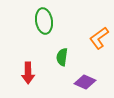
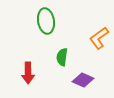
green ellipse: moved 2 px right
purple diamond: moved 2 px left, 2 px up
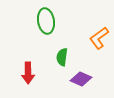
purple diamond: moved 2 px left, 1 px up
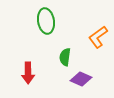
orange L-shape: moved 1 px left, 1 px up
green semicircle: moved 3 px right
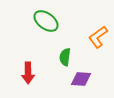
green ellipse: rotated 45 degrees counterclockwise
purple diamond: rotated 20 degrees counterclockwise
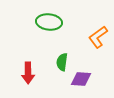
green ellipse: moved 3 px right, 1 px down; rotated 30 degrees counterclockwise
green semicircle: moved 3 px left, 5 px down
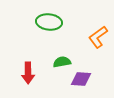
green semicircle: rotated 72 degrees clockwise
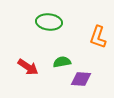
orange L-shape: rotated 35 degrees counterclockwise
red arrow: moved 6 px up; rotated 55 degrees counterclockwise
